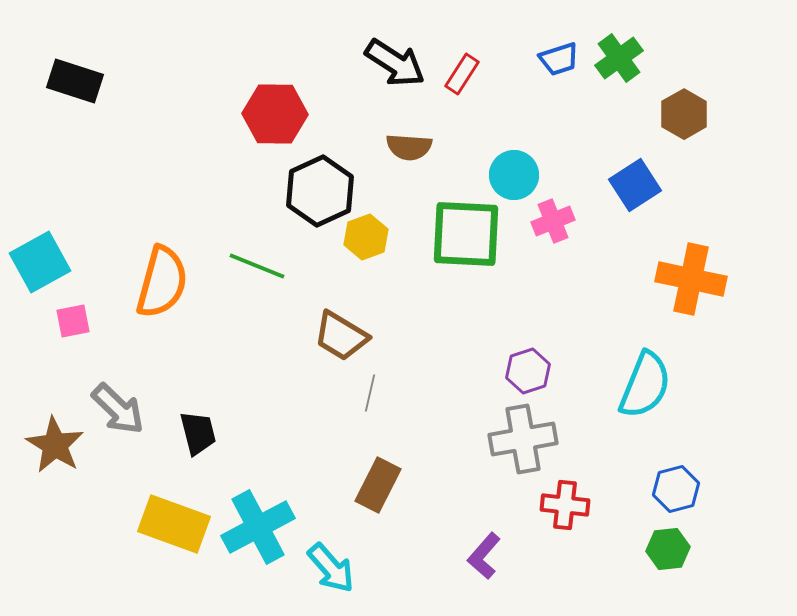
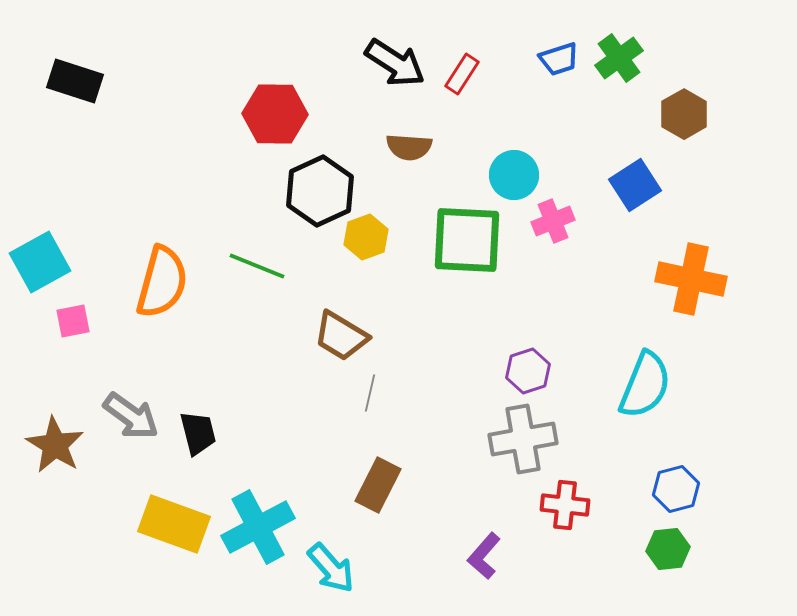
green square: moved 1 px right, 6 px down
gray arrow: moved 13 px right, 7 px down; rotated 8 degrees counterclockwise
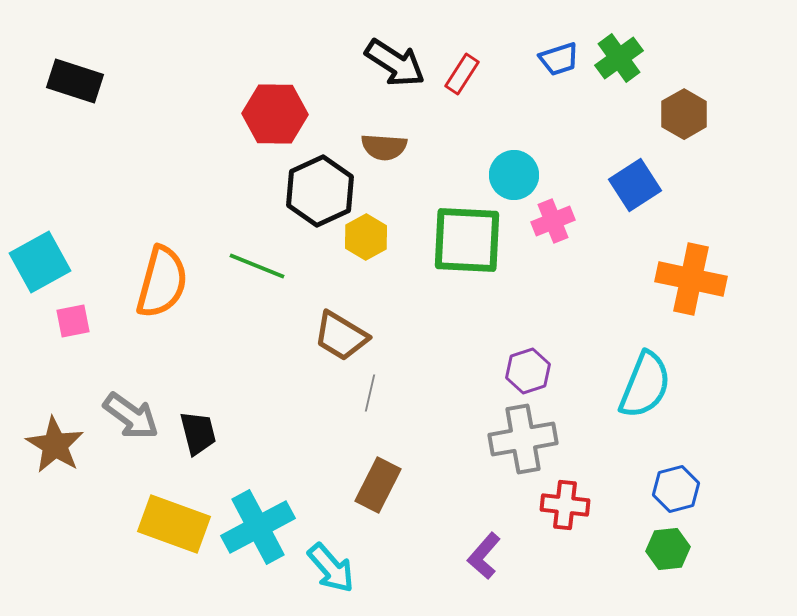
brown semicircle: moved 25 px left
yellow hexagon: rotated 9 degrees counterclockwise
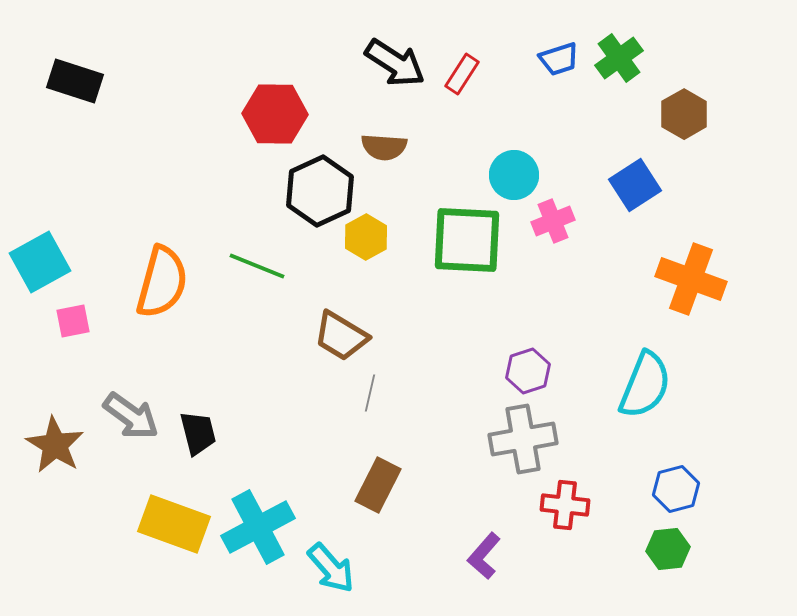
orange cross: rotated 8 degrees clockwise
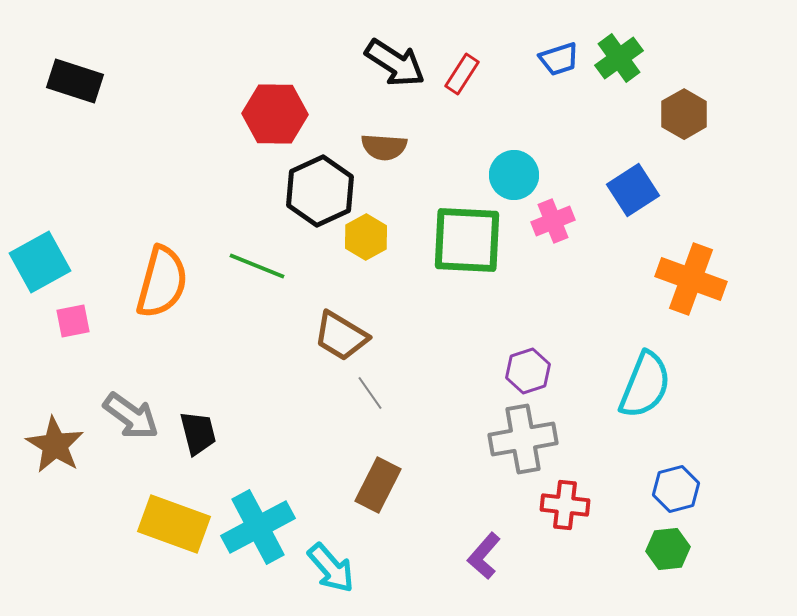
blue square: moved 2 px left, 5 px down
gray line: rotated 48 degrees counterclockwise
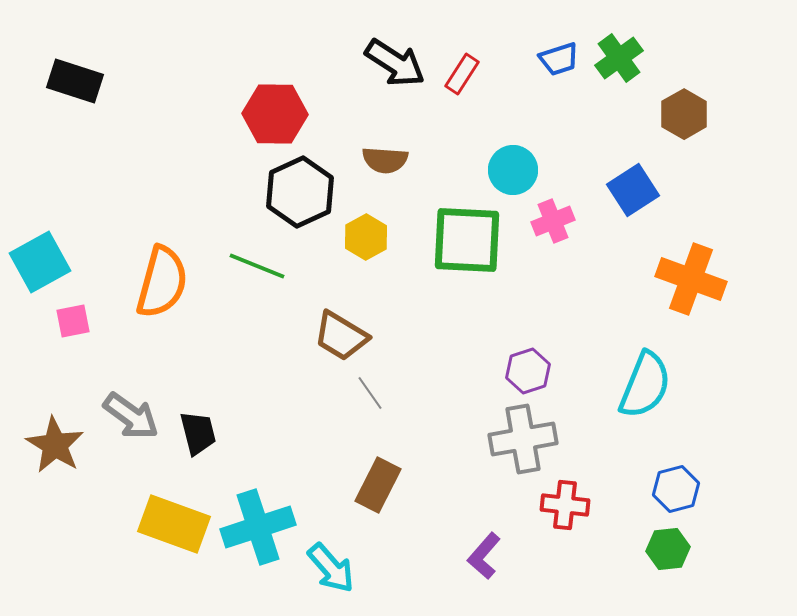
brown semicircle: moved 1 px right, 13 px down
cyan circle: moved 1 px left, 5 px up
black hexagon: moved 20 px left, 1 px down
cyan cross: rotated 10 degrees clockwise
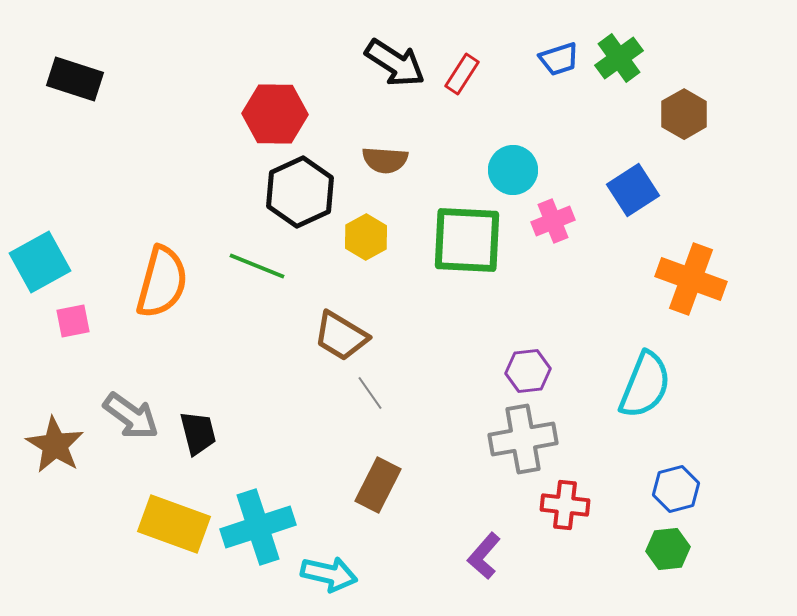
black rectangle: moved 2 px up
purple hexagon: rotated 12 degrees clockwise
cyan arrow: moved 2 px left, 6 px down; rotated 36 degrees counterclockwise
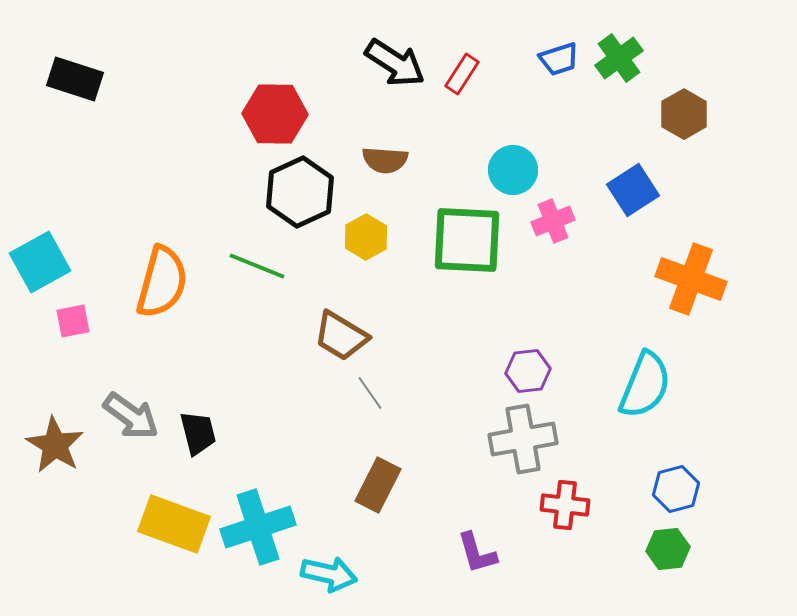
purple L-shape: moved 7 px left, 3 px up; rotated 57 degrees counterclockwise
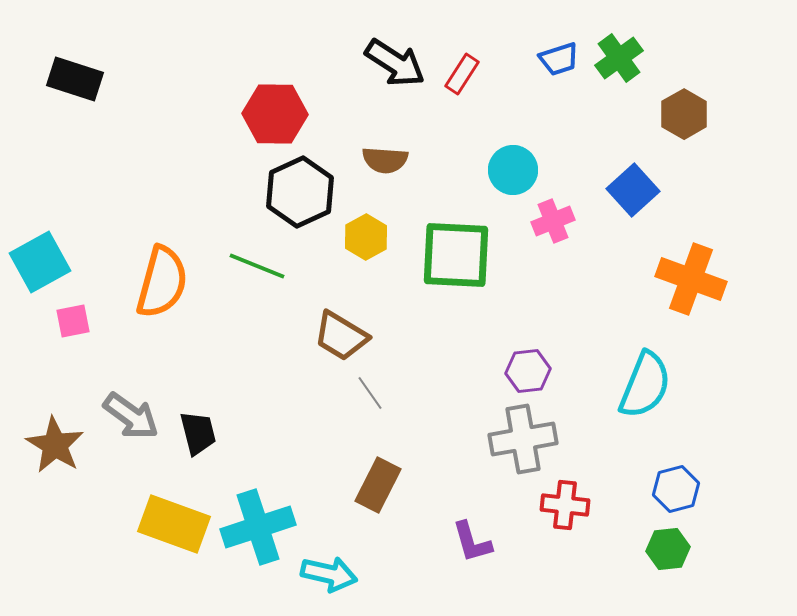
blue square: rotated 9 degrees counterclockwise
green square: moved 11 px left, 15 px down
purple L-shape: moved 5 px left, 11 px up
